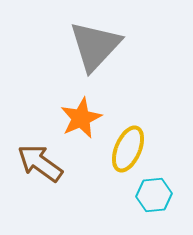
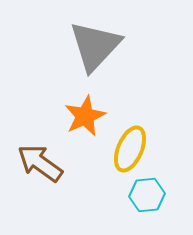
orange star: moved 4 px right, 2 px up
yellow ellipse: moved 2 px right
cyan hexagon: moved 7 px left
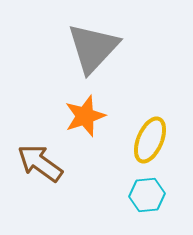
gray triangle: moved 2 px left, 2 px down
orange star: rotated 6 degrees clockwise
yellow ellipse: moved 20 px right, 9 px up
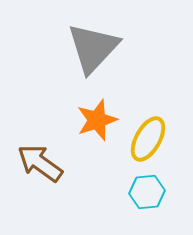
orange star: moved 12 px right, 4 px down
yellow ellipse: moved 2 px left, 1 px up; rotated 6 degrees clockwise
cyan hexagon: moved 3 px up
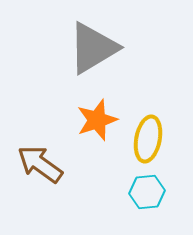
gray triangle: rotated 16 degrees clockwise
yellow ellipse: rotated 18 degrees counterclockwise
brown arrow: moved 1 px down
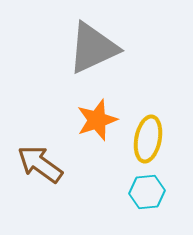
gray triangle: rotated 6 degrees clockwise
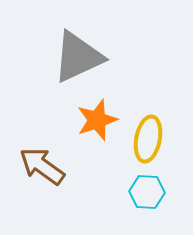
gray triangle: moved 15 px left, 9 px down
brown arrow: moved 2 px right, 2 px down
cyan hexagon: rotated 8 degrees clockwise
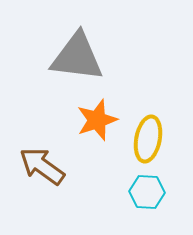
gray triangle: moved 1 px left; rotated 32 degrees clockwise
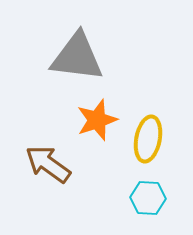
brown arrow: moved 6 px right, 2 px up
cyan hexagon: moved 1 px right, 6 px down
